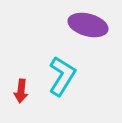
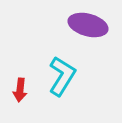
red arrow: moved 1 px left, 1 px up
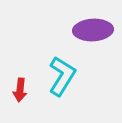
purple ellipse: moved 5 px right, 5 px down; rotated 18 degrees counterclockwise
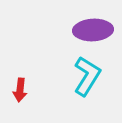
cyan L-shape: moved 25 px right
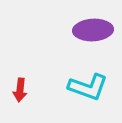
cyan L-shape: moved 1 px right, 11 px down; rotated 78 degrees clockwise
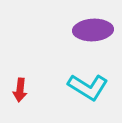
cyan L-shape: rotated 12 degrees clockwise
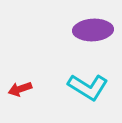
red arrow: moved 1 px up; rotated 65 degrees clockwise
